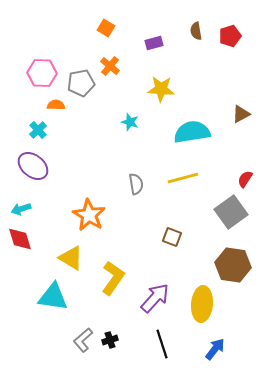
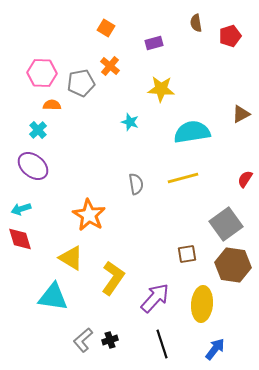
brown semicircle: moved 8 px up
orange semicircle: moved 4 px left
gray square: moved 5 px left, 12 px down
brown square: moved 15 px right, 17 px down; rotated 30 degrees counterclockwise
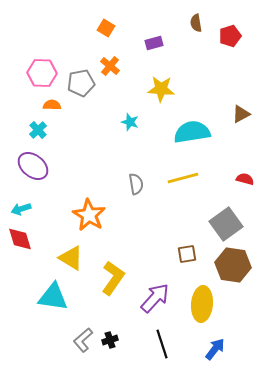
red semicircle: rotated 72 degrees clockwise
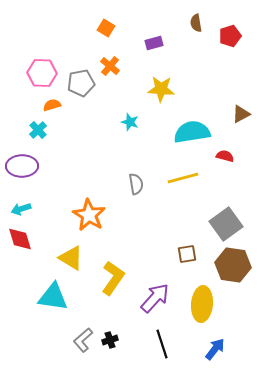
orange semicircle: rotated 18 degrees counterclockwise
purple ellipse: moved 11 px left; rotated 40 degrees counterclockwise
red semicircle: moved 20 px left, 23 px up
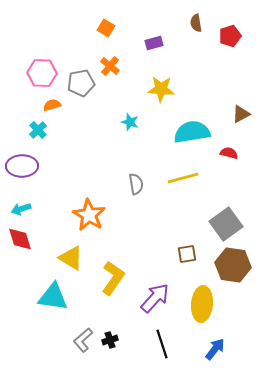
red semicircle: moved 4 px right, 3 px up
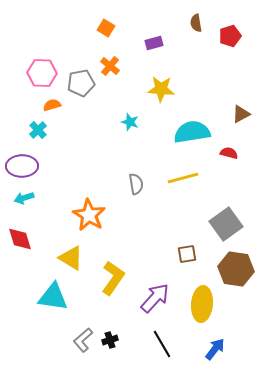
cyan arrow: moved 3 px right, 11 px up
brown hexagon: moved 3 px right, 4 px down
black line: rotated 12 degrees counterclockwise
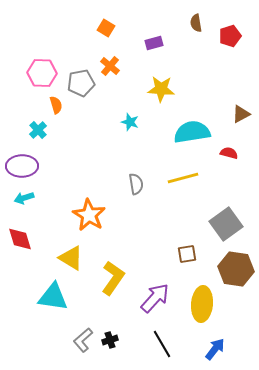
orange semicircle: moved 4 px right; rotated 90 degrees clockwise
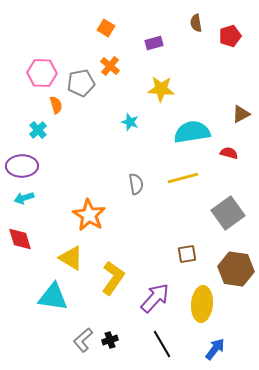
gray square: moved 2 px right, 11 px up
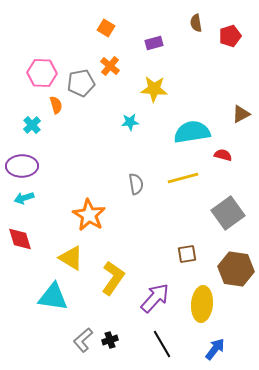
yellow star: moved 7 px left
cyan star: rotated 24 degrees counterclockwise
cyan cross: moved 6 px left, 5 px up
red semicircle: moved 6 px left, 2 px down
